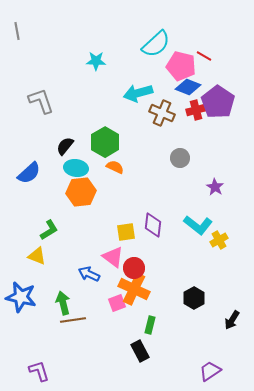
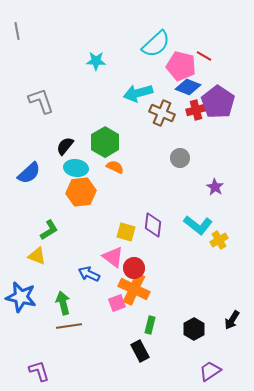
yellow square: rotated 24 degrees clockwise
black hexagon: moved 31 px down
brown line: moved 4 px left, 6 px down
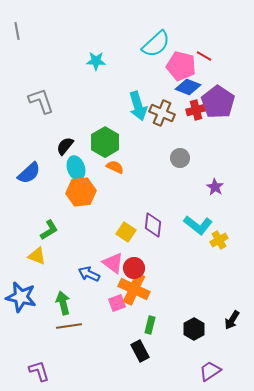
cyan arrow: moved 13 px down; rotated 92 degrees counterclockwise
cyan ellipse: rotated 65 degrees clockwise
yellow square: rotated 18 degrees clockwise
pink triangle: moved 6 px down
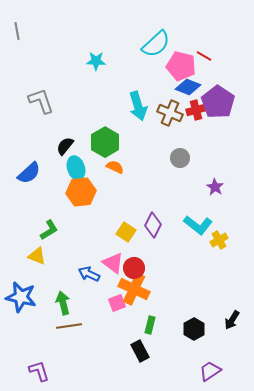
brown cross: moved 8 px right
purple diamond: rotated 20 degrees clockwise
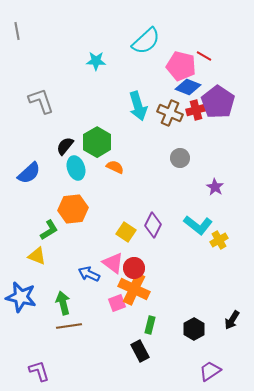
cyan semicircle: moved 10 px left, 3 px up
green hexagon: moved 8 px left
orange hexagon: moved 8 px left, 17 px down
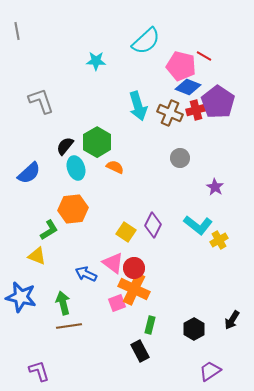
blue arrow: moved 3 px left
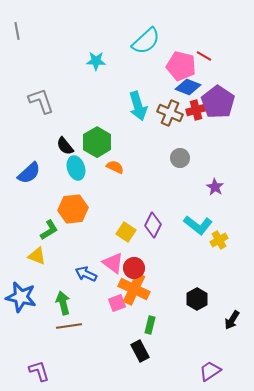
black semicircle: rotated 78 degrees counterclockwise
black hexagon: moved 3 px right, 30 px up
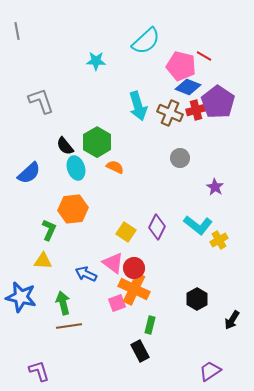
purple diamond: moved 4 px right, 2 px down
green L-shape: rotated 35 degrees counterclockwise
yellow triangle: moved 6 px right, 5 px down; rotated 18 degrees counterclockwise
